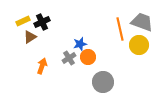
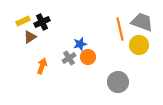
gray circle: moved 15 px right
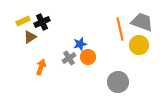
orange arrow: moved 1 px left, 1 px down
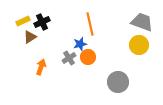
orange line: moved 30 px left, 5 px up
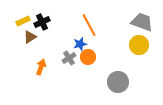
orange line: moved 1 px left, 1 px down; rotated 15 degrees counterclockwise
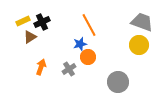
gray cross: moved 11 px down
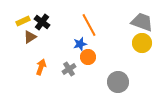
black cross: rotated 28 degrees counterclockwise
yellow circle: moved 3 px right, 2 px up
